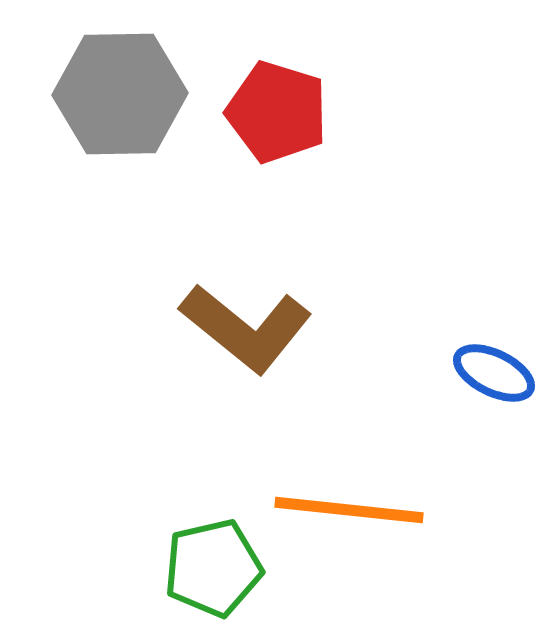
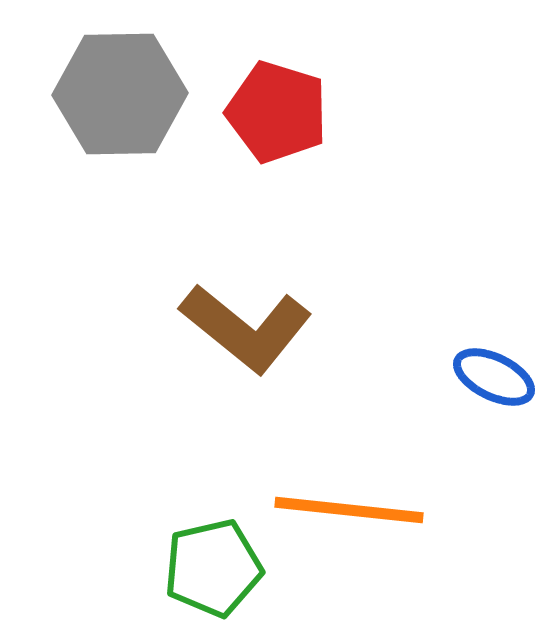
blue ellipse: moved 4 px down
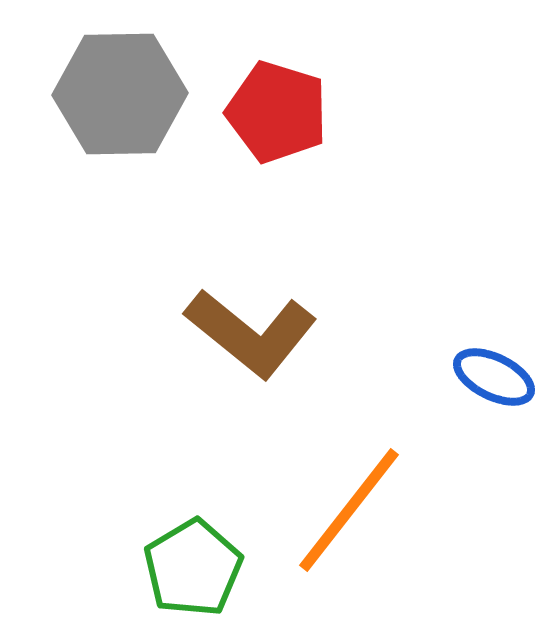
brown L-shape: moved 5 px right, 5 px down
orange line: rotated 58 degrees counterclockwise
green pentagon: moved 20 px left; rotated 18 degrees counterclockwise
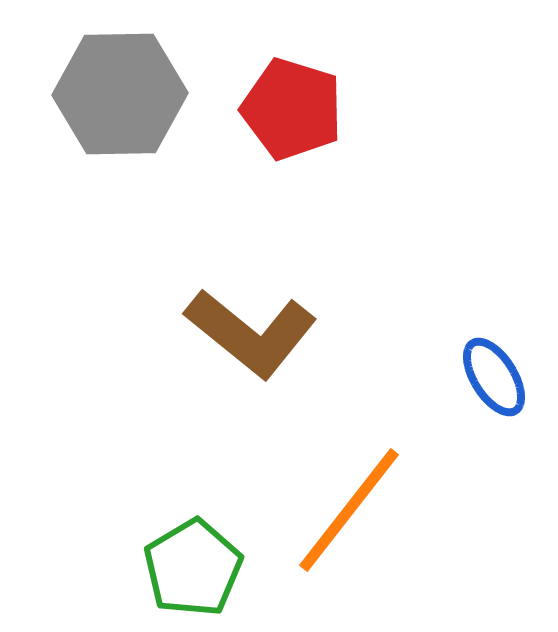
red pentagon: moved 15 px right, 3 px up
blue ellipse: rotated 32 degrees clockwise
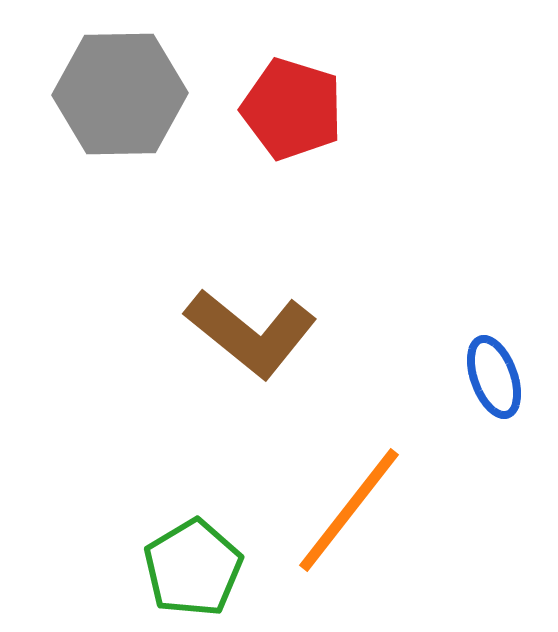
blue ellipse: rotated 12 degrees clockwise
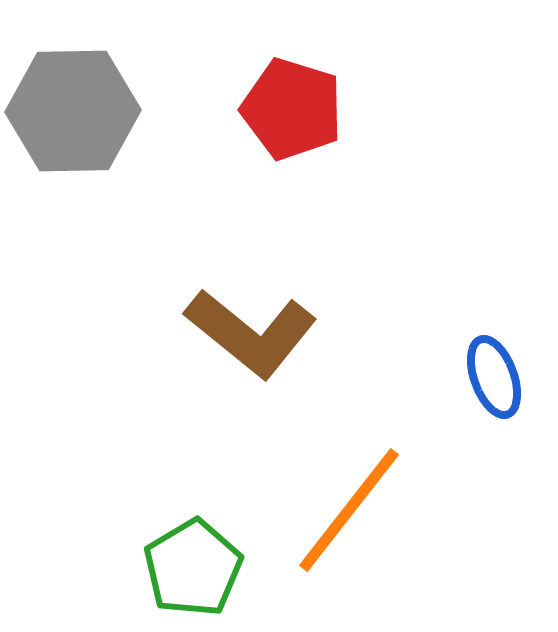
gray hexagon: moved 47 px left, 17 px down
